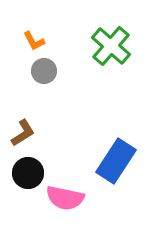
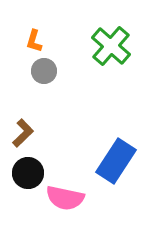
orange L-shape: rotated 45 degrees clockwise
brown L-shape: rotated 12 degrees counterclockwise
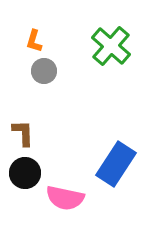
brown L-shape: rotated 48 degrees counterclockwise
blue rectangle: moved 3 px down
black circle: moved 3 px left
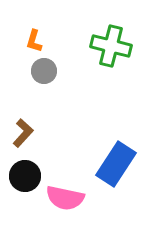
green cross: rotated 27 degrees counterclockwise
brown L-shape: rotated 44 degrees clockwise
black circle: moved 3 px down
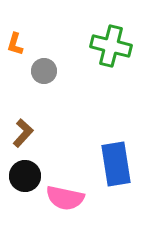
orange L-shape: moved 19 px left, 3 px down
blue rectangle: rotated 42 degrees counterclockwise
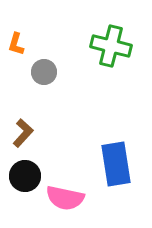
orange L-shape: moved 1 px right
gray circle: moved 1 px down
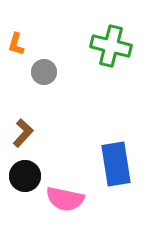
pink semicircle: moved 1 px down
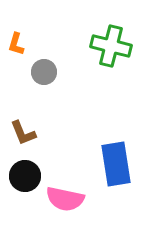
brown L-shape: rotated 116 degrees clockwise
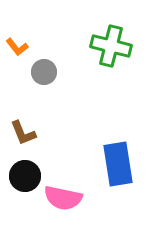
orange L-shape: moved 1 px right, 3 px down; rotated 55 degrees counterclockwise
blue rectangle: moved 2 px right
pink semicircle: moved 2 px left, 1 px up
